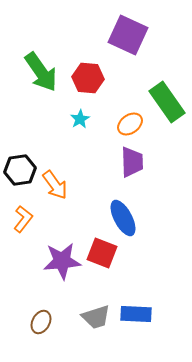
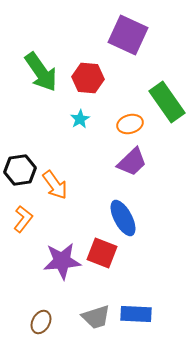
orange ellipse: rotated 20 degrees clockwise
purple trapezoid: rotated 48 degrees clockwise
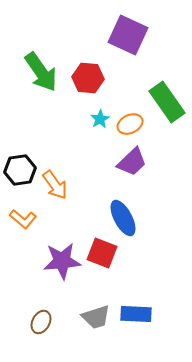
cyan star: moved 20 px right
orange ellipse: rotated 10 degrees counterclockwise
orange L-shape: rotated 92 degrees clockwise
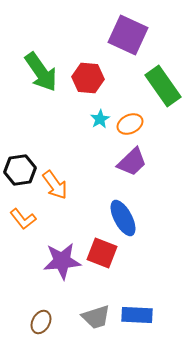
green rectangle: moved 4 px left, 16 px up
orange L-shape: rotated 12 degrees clockwise
blue rectangle: moved 1 px right, 1 px down
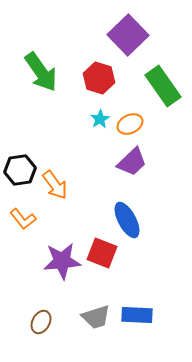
purple square: rotated 21 degrees clockwise
red hexagon: moved 11 px right; rotated 12 degrees clockwise
blue ellipse: moved 4 px right, 2 px down
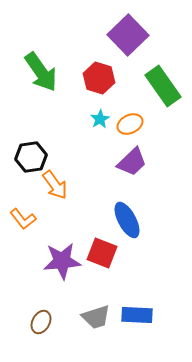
black hexagon: moved 11 px right, 13 px up
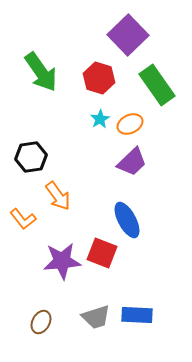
green rectangle: moved 6 px left, 1 px up
orange arrow: moved 3 px right, 11 px down
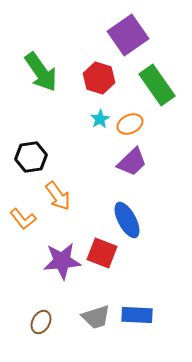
purple square: rotated 9 degrees clockwise
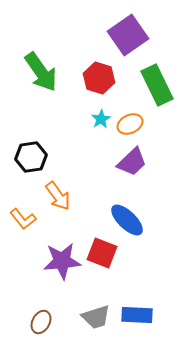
green rectangle: rotated 9 degrees clockwise
cyan star: moved 1 px right
blue ellipse: rotated 18 degrees counterclockwise
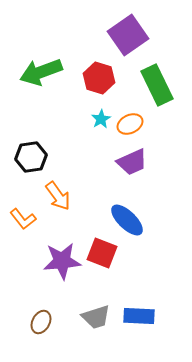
green arrow: rotated 105 degrees clockwise
purple trapezoid: rotated 20 degrees clockwise
blue rectangle: moved 2 px right, 1 px down
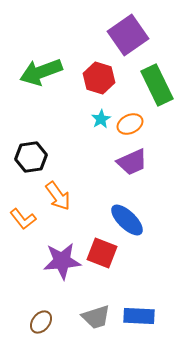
brown ellipse: rotated 10 degrees clockwise
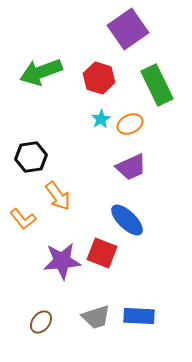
purple square: moved 6 px up
purple trapezoid: moved 1 px left, 5 px down
